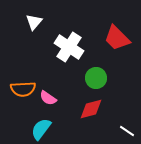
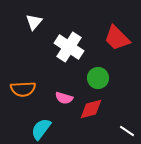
green circle: moved 2 px right
pink semicircle: moved 16 px right; rotated 18 degrees counterclockwise
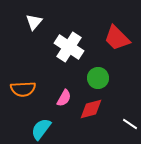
pink semicircle: rotated 78 degrees counterclockwise
white line: moved 3 px right, 7 px up
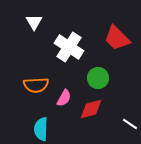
white triangle: rotated 12 degrees counterclockwise
orange semicircle: moved 13 px right, 4 px up
cyan semicircle: rotated 35 degrees counterclockwise
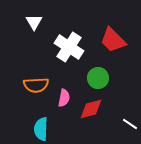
red trapezoid: moved 4 px left, 2 px down
pink semicircle: rotated 18 degrees counterclockwise
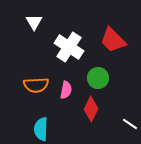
pink semicircle: moved 2 px right, 8 px up
red diamond: rotated 50 degrees counterclockwise
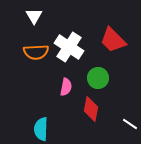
white triangle: moved 6 px up
orange semicircle: moved 33 px up
pink semicircle: moved 3 px up
red diamond: rotated 15 degrees counterclockwise
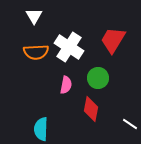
red trapezoid: rotated 76 degrees clockwise
pink semicircle: moved 2 px up
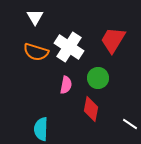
white triangle: moved 1 px right, 1 px down
orange semicircle: rotated 20 degrees clockwise
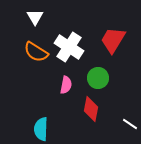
orange semicircle: rotated 15 degrees clockwise
